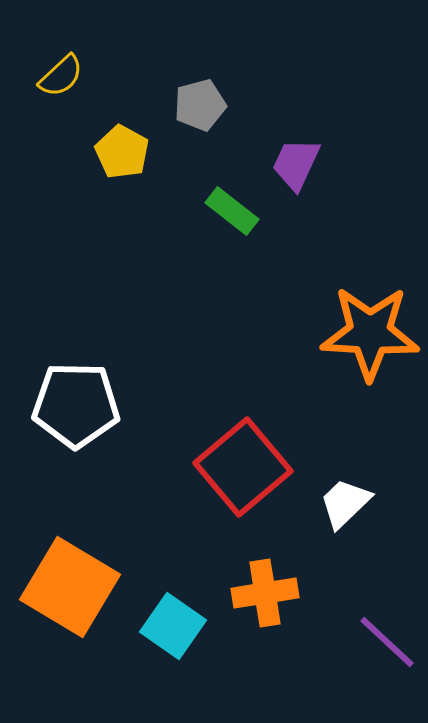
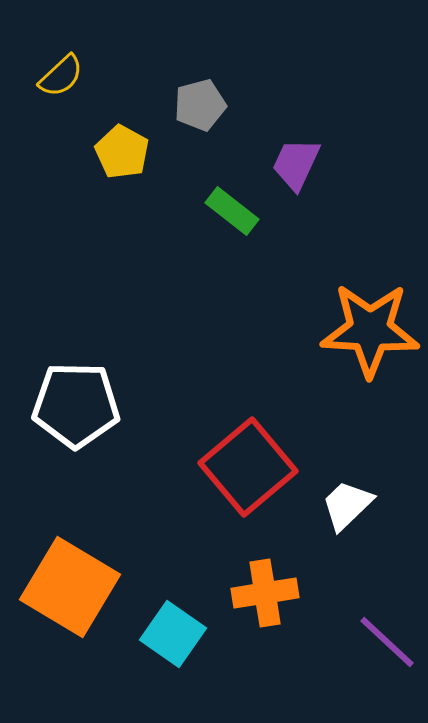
orange star: moved 3 px up
red square: moved 5 px right
white trapezoid: moved 2 px right, 2 px down
cyan square: moved 8 px down
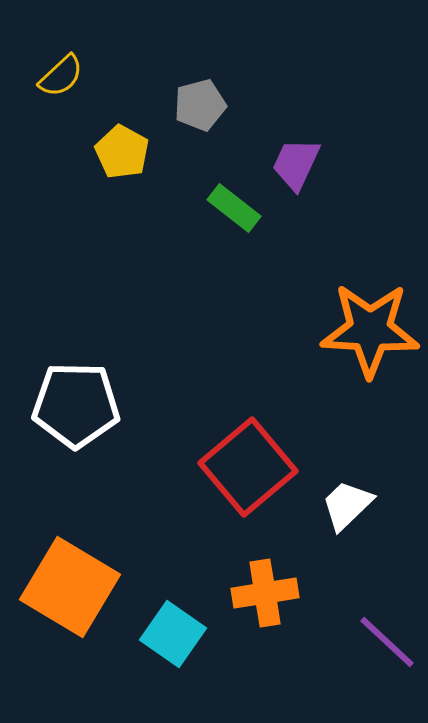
green rectangle: moved 2 px right, 3 px up
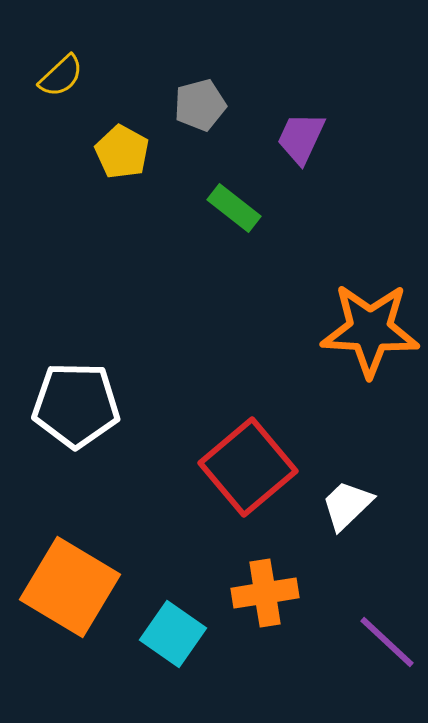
purple trapezoid: moved 5 px right, 26 px up
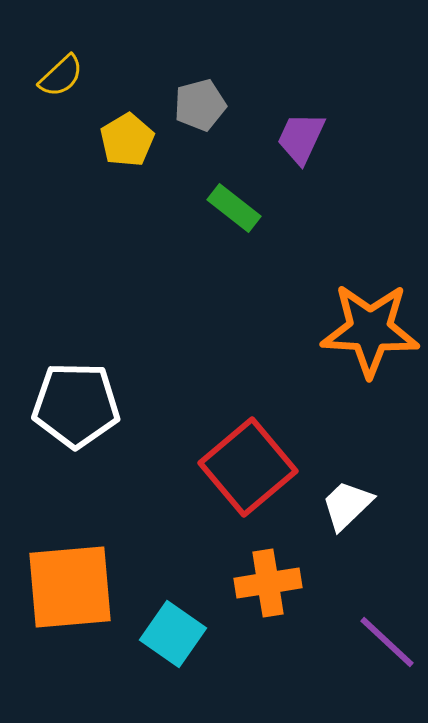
yellow pentagon: moved 5 px right, 12 px up; rotated 12 degrees clockwise
orange square: rotated 36 degrees counterclockwise
orange cross: moved 3 px right, 10 px up
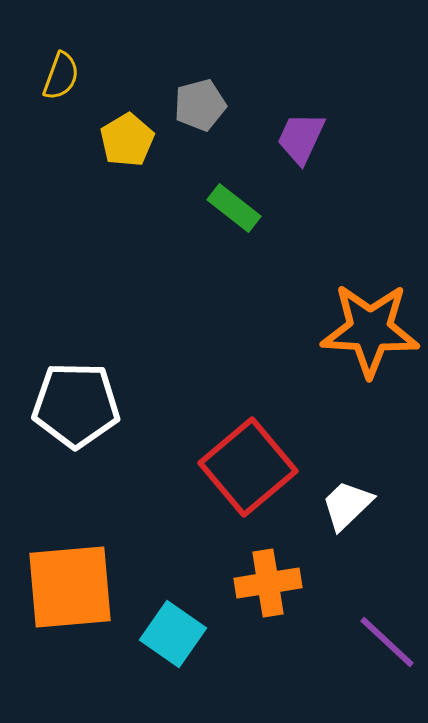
yellow semicircle: rotated 27 degrees counterclockwise
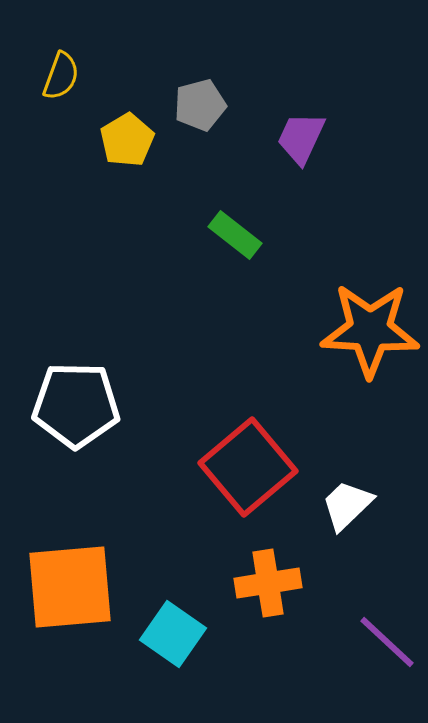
green rectangle: moved 1 px right, 27 px down
